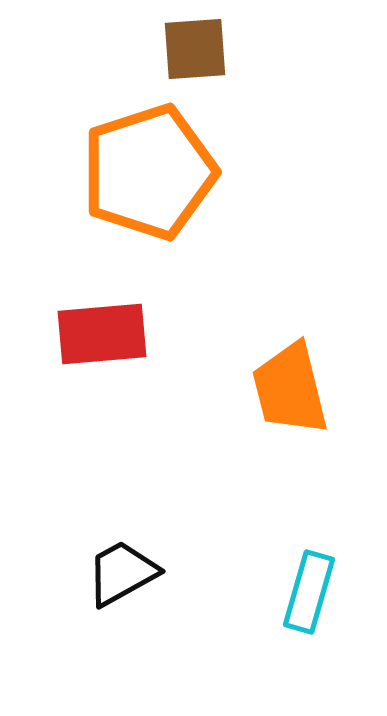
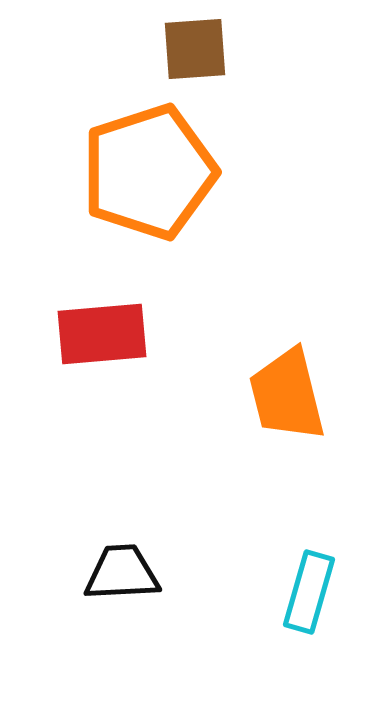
orange trapezoid: moved 3 px left, 6 px down
black trapezoid: rotated 26 degrees clockwise
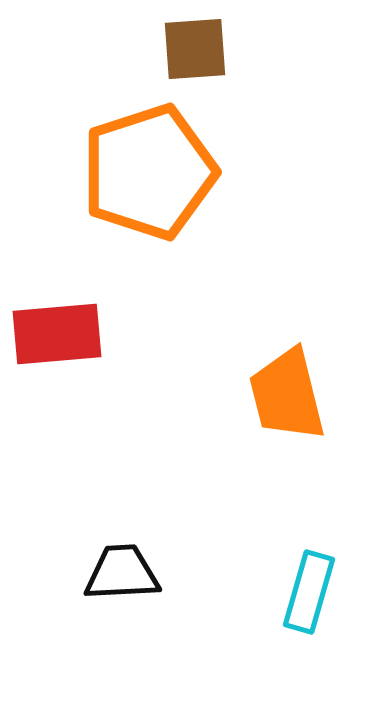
red rectangle: moved 45 px left
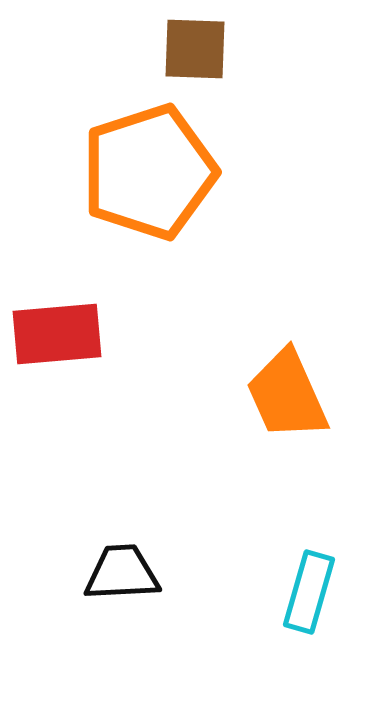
brown square: rotated 6 degrees clockwise
orange trapezoid: rotated 10 degrees counterclockwise
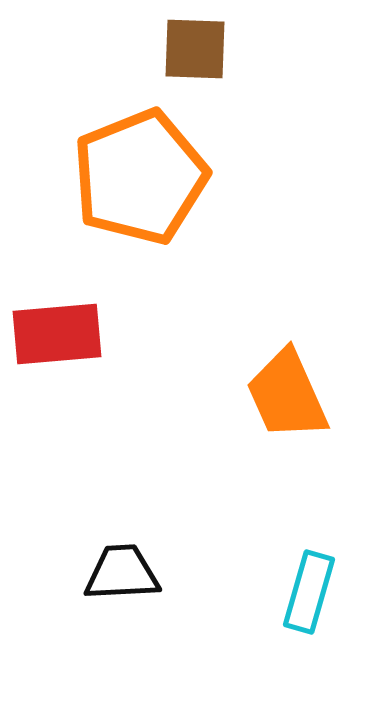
orange pentagon: moved 9 px left, 5 px down; rotated 4 degrees counterclockwise
